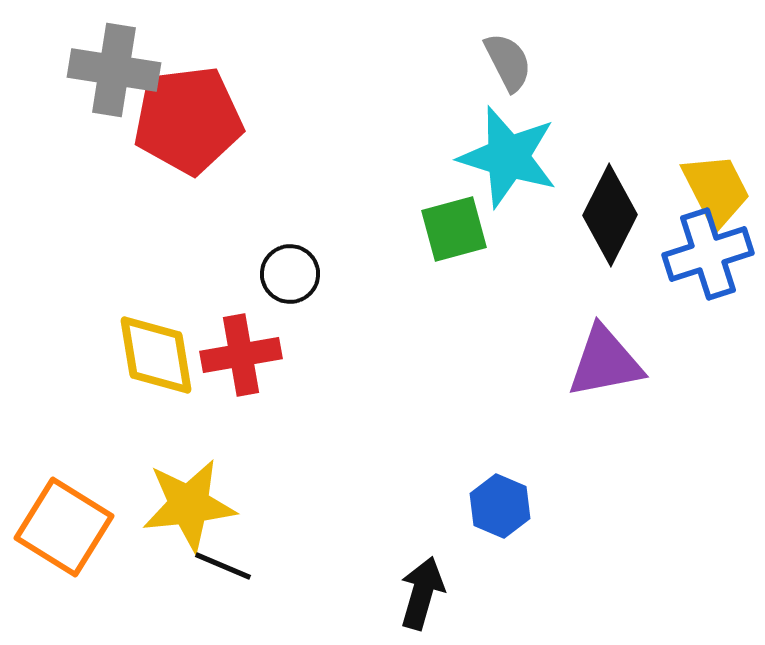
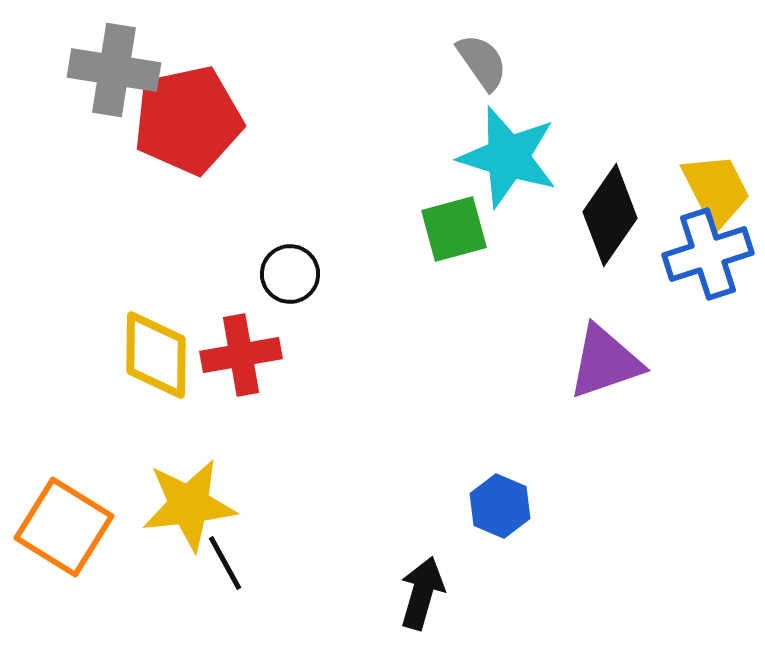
gray semicircle: moved 26 px left; rotated 8 degrees counterclockwise
red pentagon: rotated 5 degrees counterclockwise
black diamond: rotated 8 degrees clockwise
yellow diamond: rotated 10 degrees clockwise
purple triangle: rotated 8 degrees counterclockwise
black line: moved 2 px right, 3 px up; rotated 38 degrees clockwise
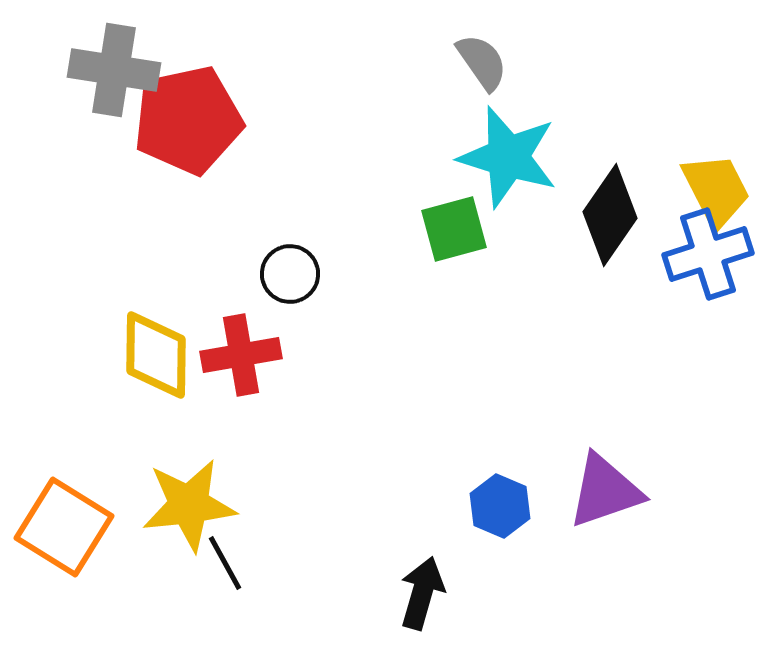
purple triangle: moved 129 px down
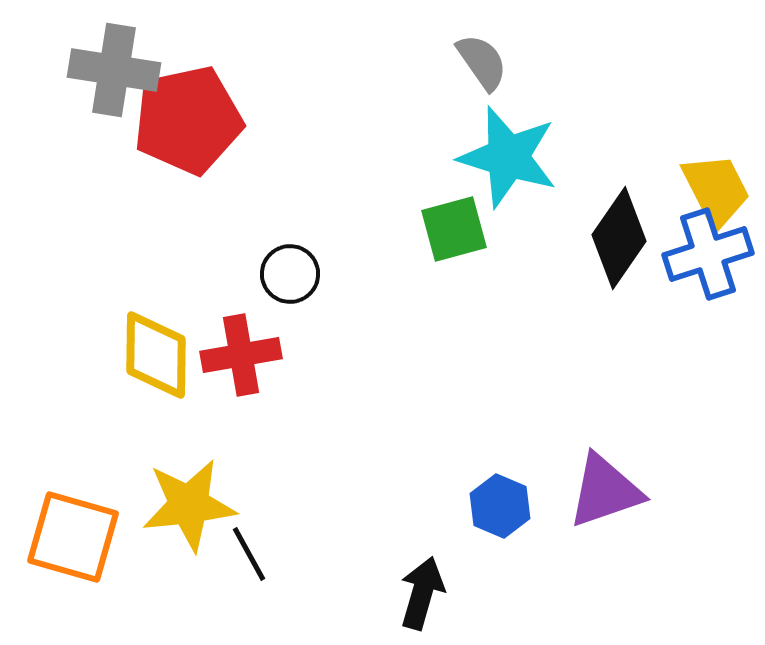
black diamond: moved 9 px right, 23 px down
orange square: moved 9 px right, 10 px down; rotated 16 degrees counterclockwise
black line: moved 24 px right, 9 px up
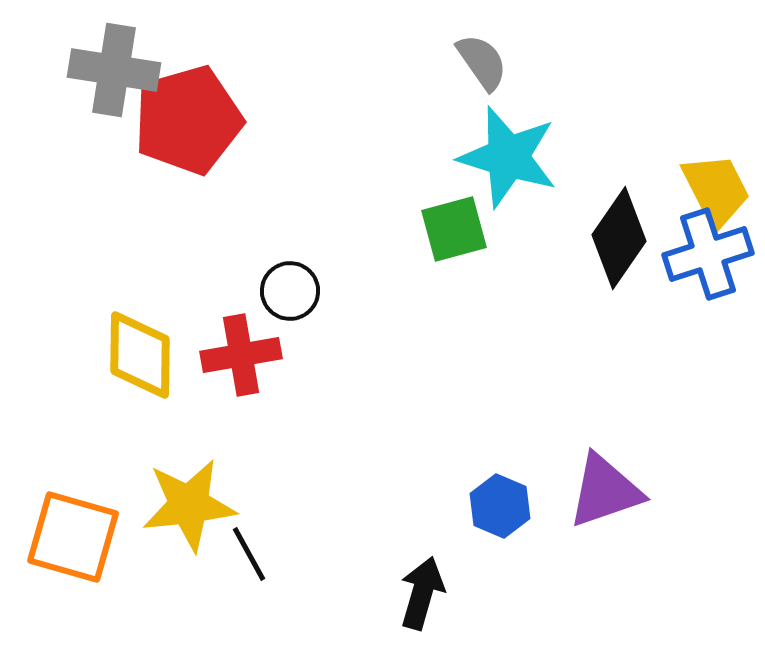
red pentagon: rotated 4 degrees counterclockwise
black circle: moved 17 px down
yellow diamond: moved 16 px left
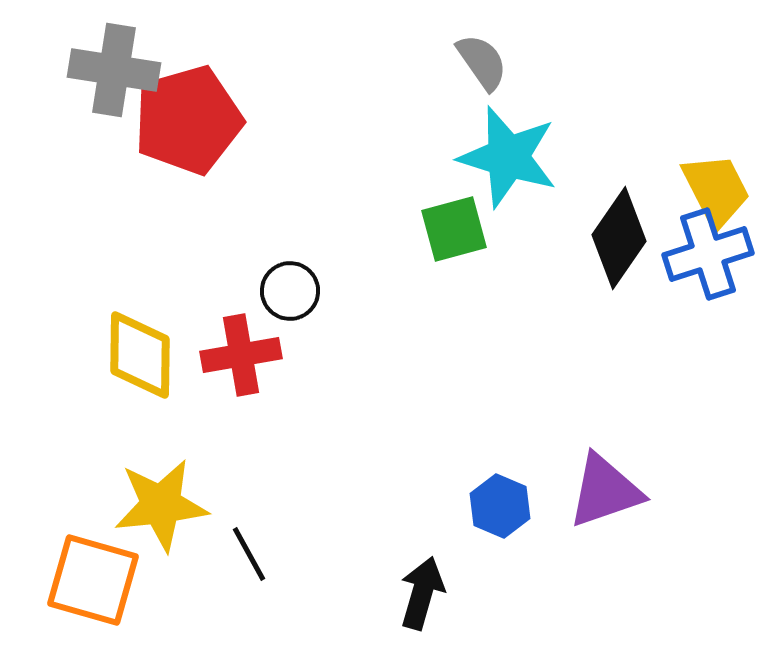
yellow star: moved 28 px left
orange square: moved 20 px right, 43 px down
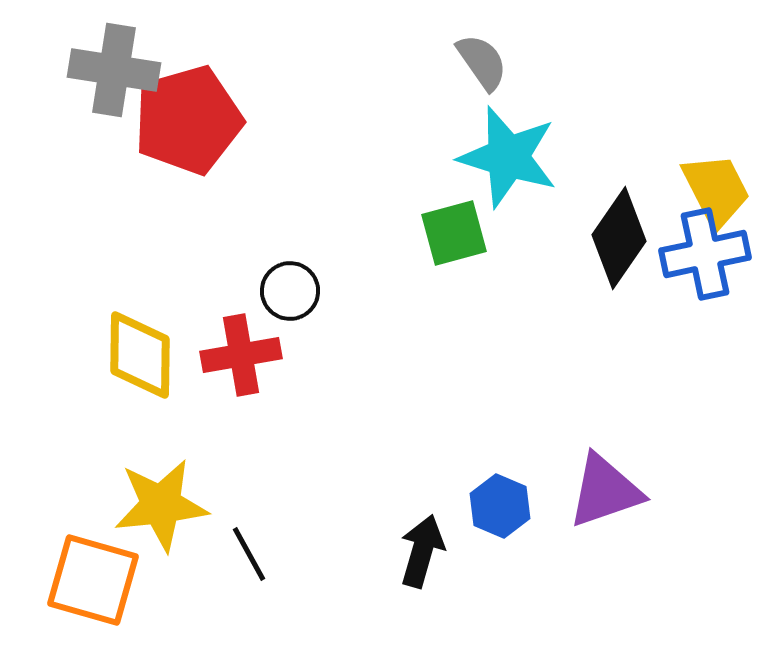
green square: moved 4 px down
blue cross: moved 3 px left; rotated 6 degrees clockwise
black arrow: moved 42 px up
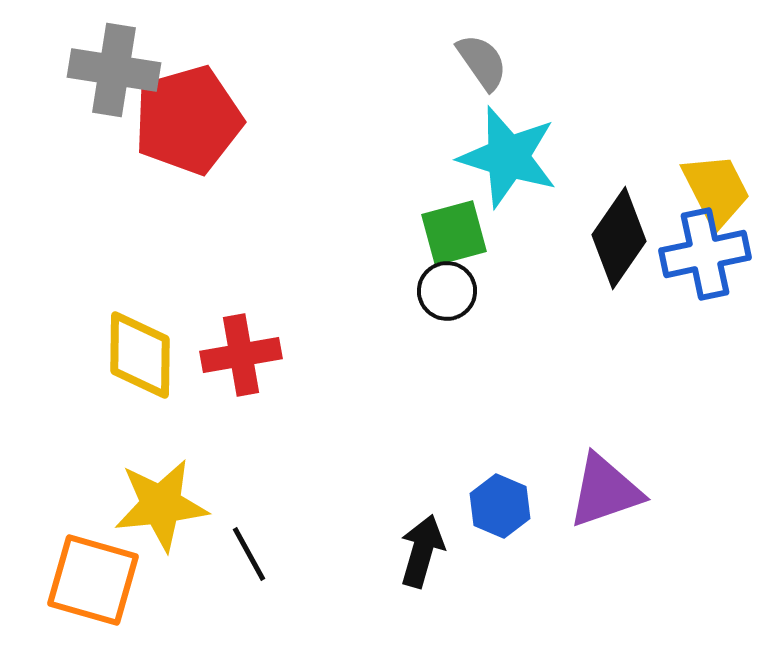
black circle: moved 157 px right
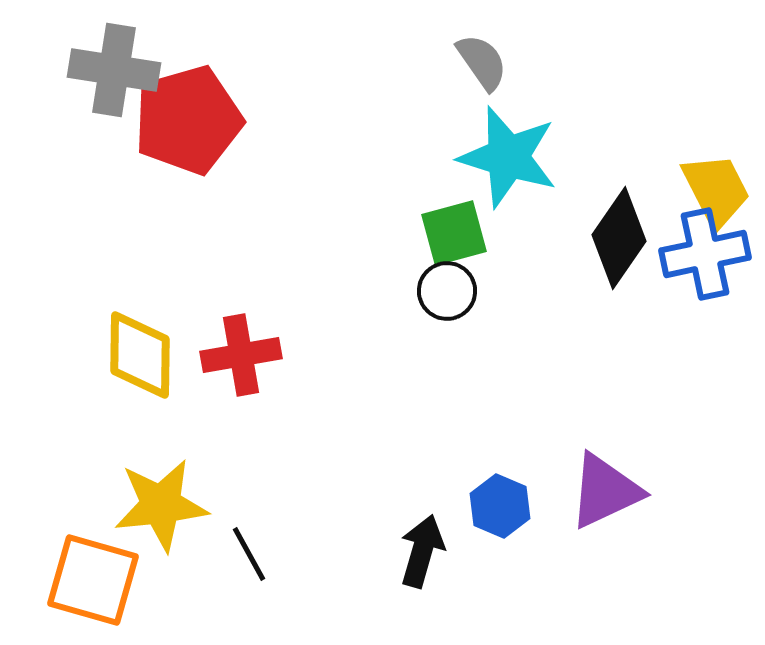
purple triangle: rotated 6 degrees counterclockwise
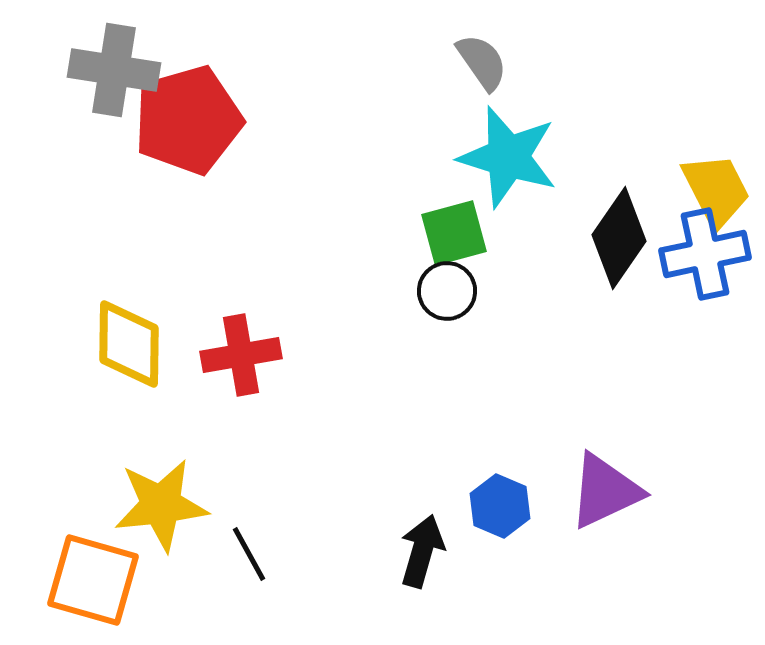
yellow diamond: moved 11 px left, 11 px up
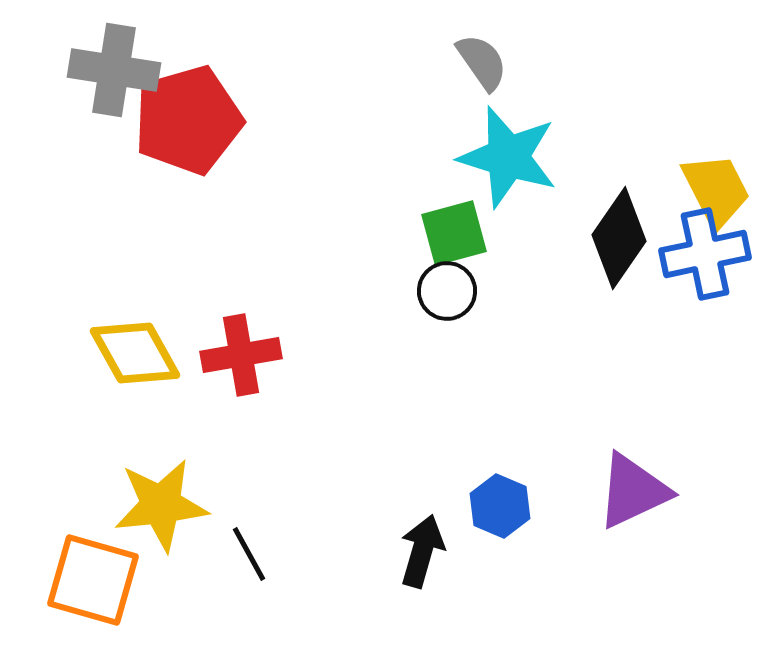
yellow diamond: moved 6 px right, 9 px down; rotated 30 degrees counterclockwise
purple triangle: moved 28 px right
